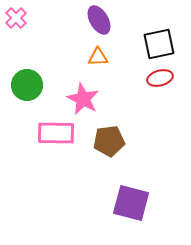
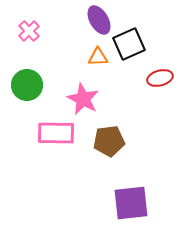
pink cross: moved 13 px right, 13 px down
black square: moved 30 px left; rotated 12 degrees counterclockwise
purple square: rotated 21 degrees counterclockwise
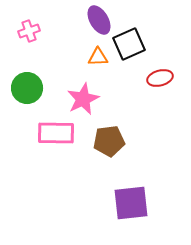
pink cross: rotated 25 degrees clockwise
green circle: moved 3 px down
pink star: rotated 20 degrees clockwise
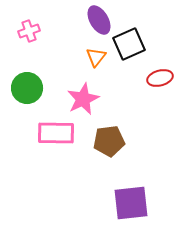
orange triangle: moved 2 px left; rotated 50 degrees counterclockwise
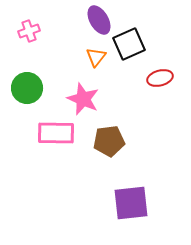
pink star: rotated 24 degrees counterclockwise
